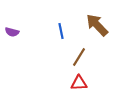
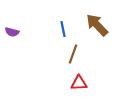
blue line: moved 2 px right, 2 px up
brown line: moved 6 px left, 3 px up; rotated 12 degrees counterclockwise
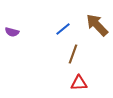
blue line: rotated 63 degrees clockwise
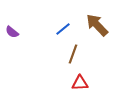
purple semicircle: rotated 24 degrees clockwise
red triangle: moved 1 px right
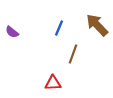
blue line: moved 4 px left, 1 px up; rotated 28 degrees counterclockwise
red triangle: moved 27 px left
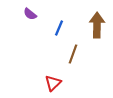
brown arrow: rotated 45 degrees clockwise
purple semicircle: moved 18 px right, 18 px up
red triangle: rotated 42 degrees counterclockwise
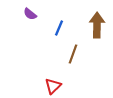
red triangle: moved 3 px down
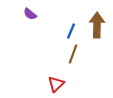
blue line: moved 12 px right, 3 px down
red triangle: moved 3 px right, 2 px up
